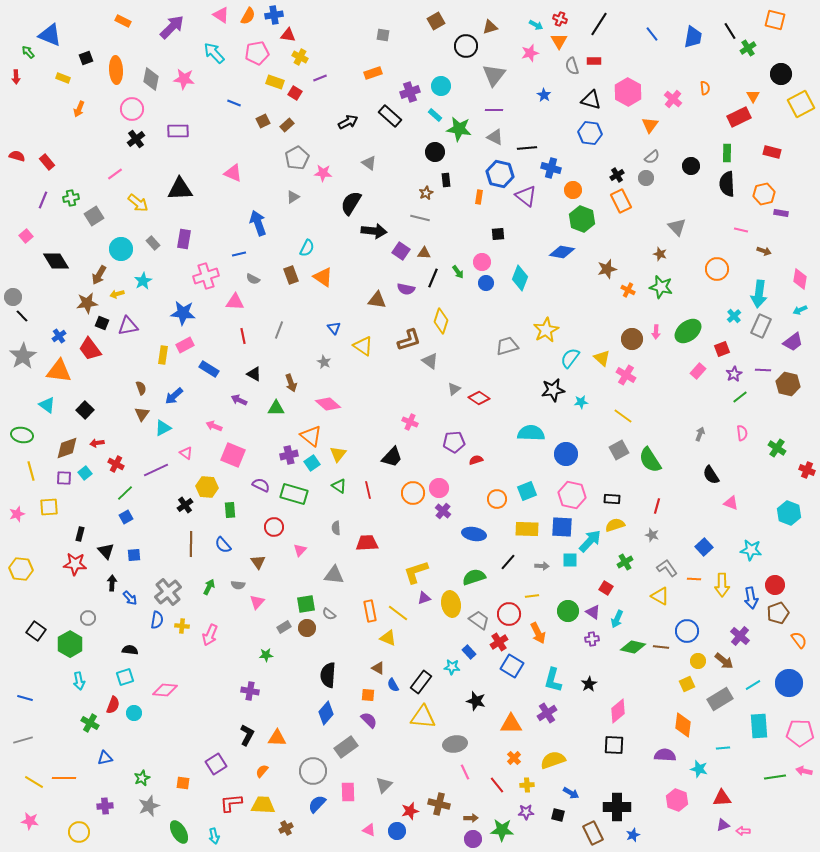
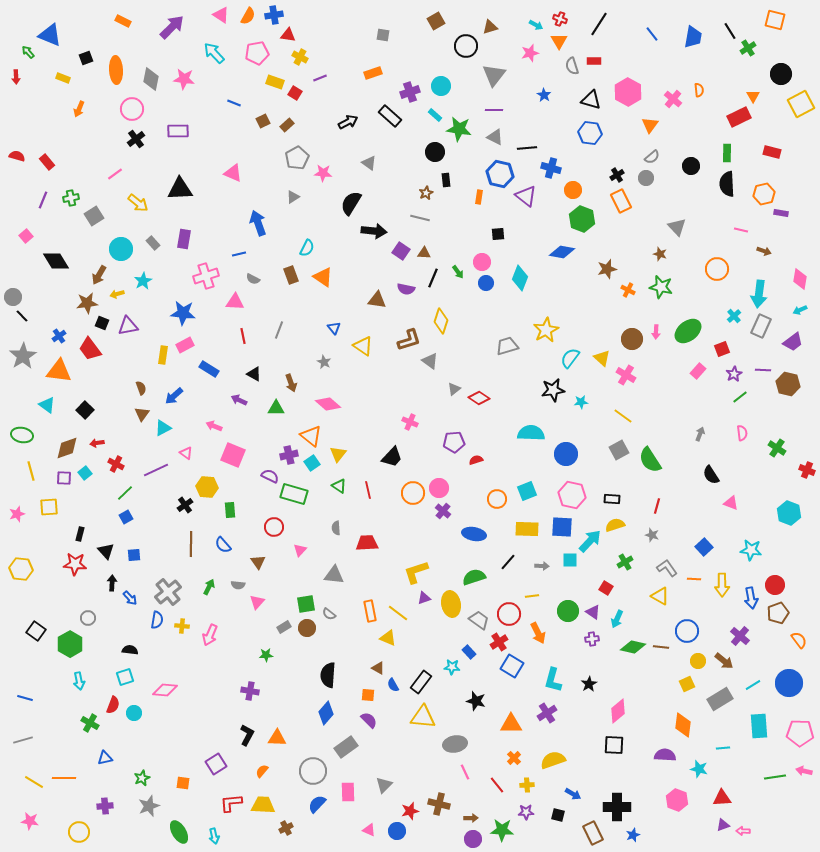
orange semicircle at (705, 88): moved 6 px left, 2 px down
purple semicircle at (261, 485): moved 9 px right, 9 px up
blue arrow at (571, 793): moved 2 px right, 1 px down
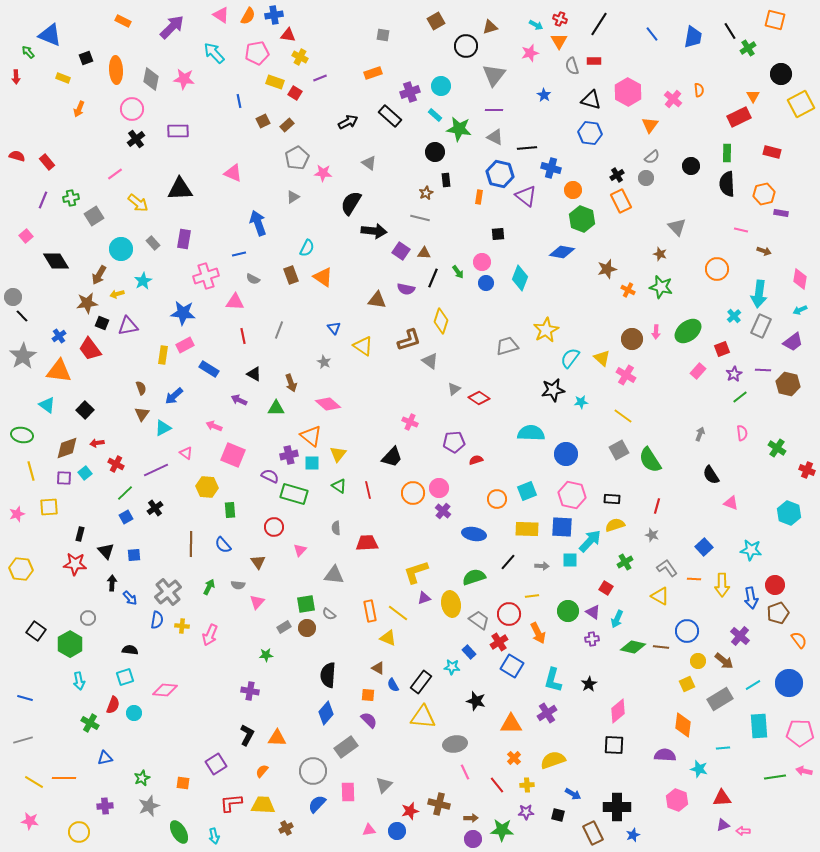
blue line at (234, 103): moved 5 px right, 2 px up; rotated 56 degrees clockwise
cyan square at (312, 463): rotated 35 degrees clockwise
black cross at (185, 505): moved 30 px left, 3 px down
pink triangle at (369, 830): rotated 32 degrees counterclockwise
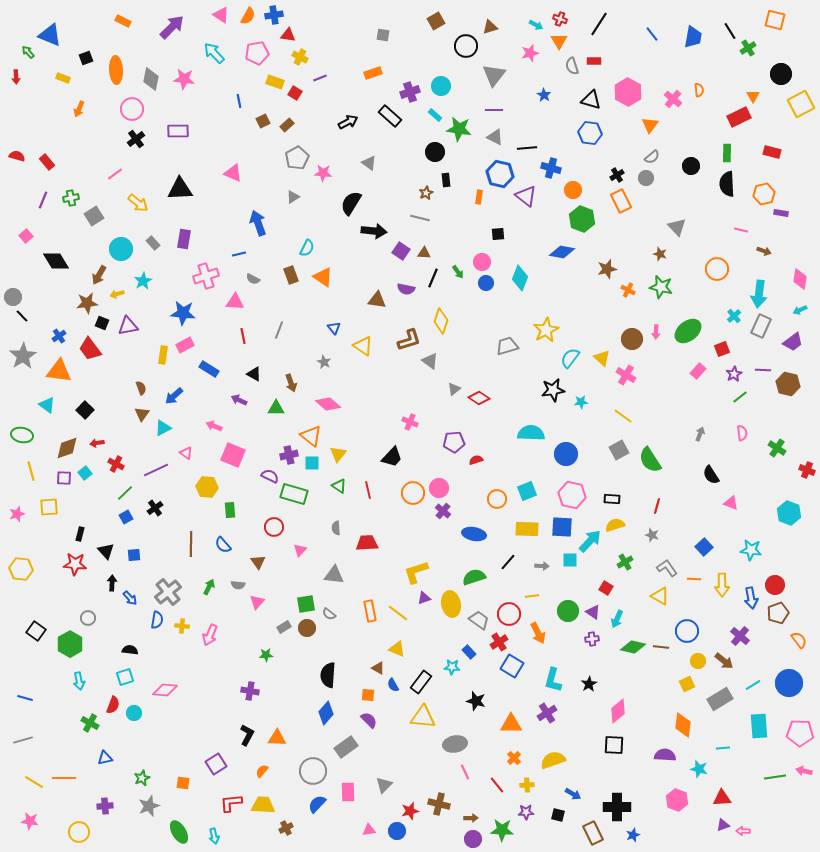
yellow triangle at (388, 638): moved 9 px right, 11 px down
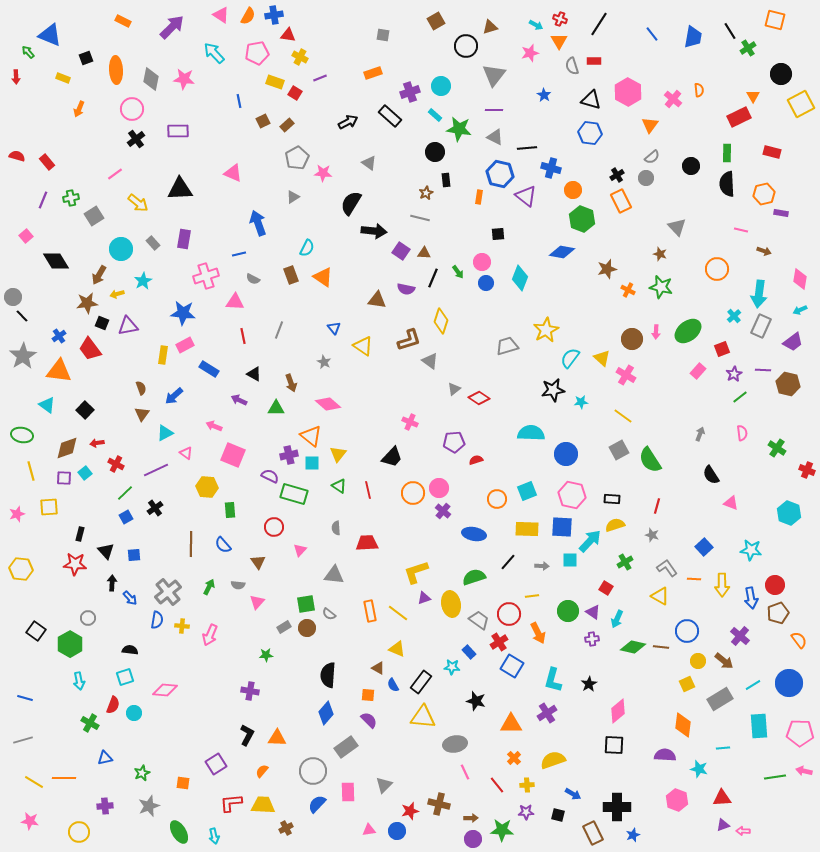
cyan triangle at (163, 428): moved 2 px right, 5 px down
green star at (142, 778): moved 5 px up
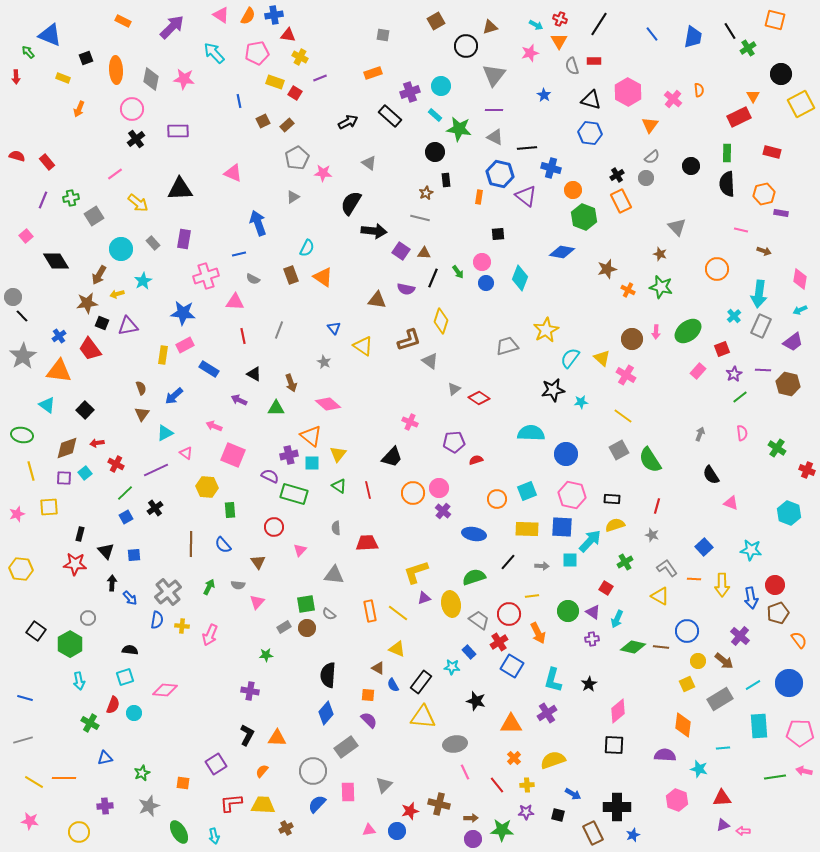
green hexagon at (582, 219): moved 2 px right, 2 px up
